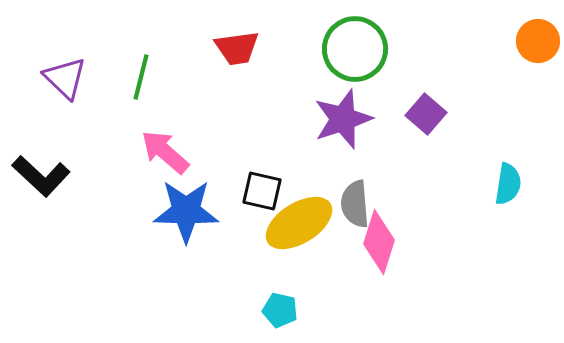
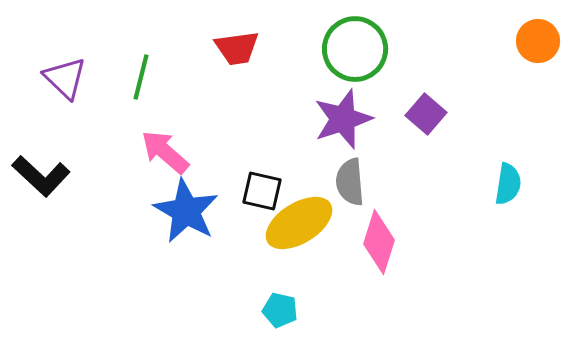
gray semicircle: moved 5 px left, 22 px up
blue star: rotated 28 degrees clockwise
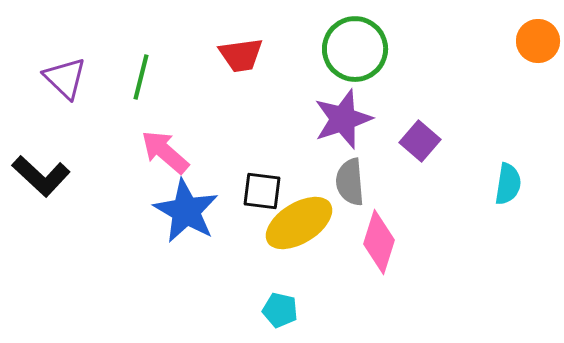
red trapezoid: moved 4 px right, 7 px down
purple square: moved 6 px left, 27 px down
black square: rotated 6 degrees counterclockwise
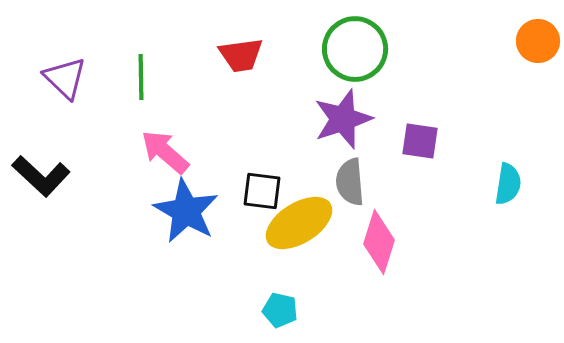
green line: rotated 15 degrees counterclockwise
purple square: rotated 33 degrees counterclockwise
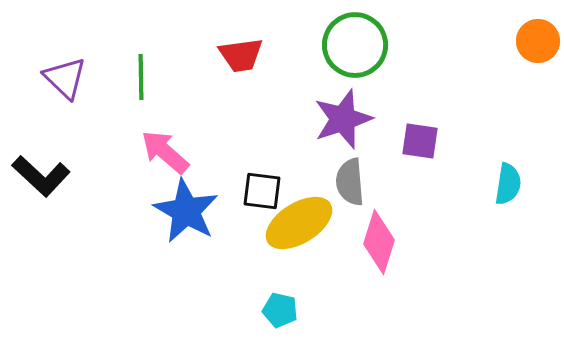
green circle: moved 4 px up
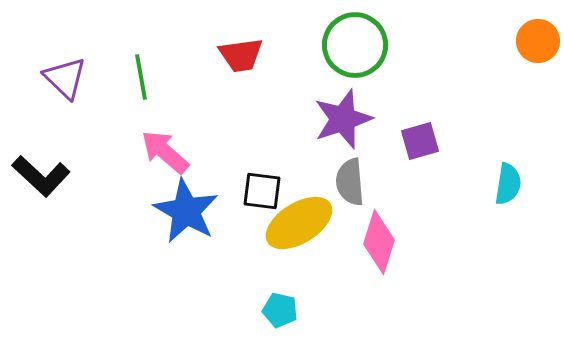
green line: rotated 9 degrees counterclockwise
purple square: rotated 24 degrees counterclockwise
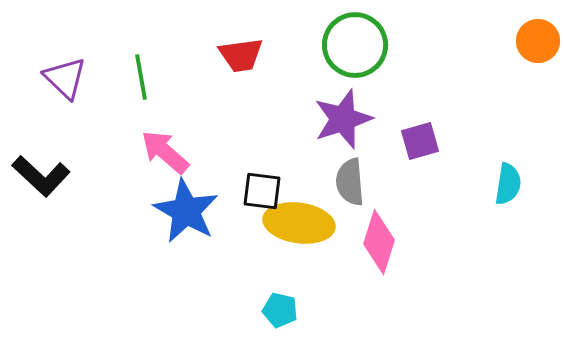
yellow ellipse: rotated 40 degrees clockwise
